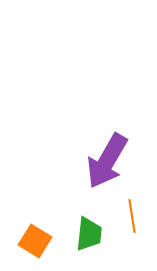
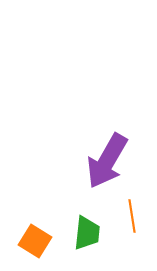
green trapezoid: moved 2 px left, 1 px up
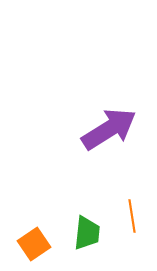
purple arrow: moved 2 px right, 32 px up; rotated 152 degrees counterclockwise
orange square: moved 1 px left, 3 px down; rotated 24 degrees clockwise
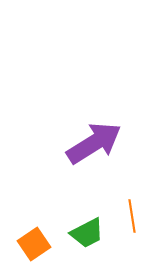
purple arrow: moved 15 px left, 14 px down
green trapezoid: rotated 57 degrees clockwise
